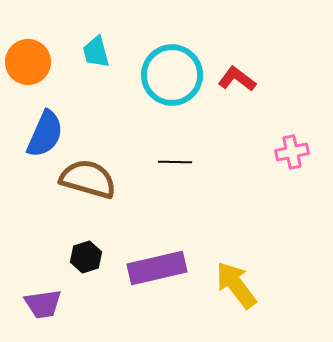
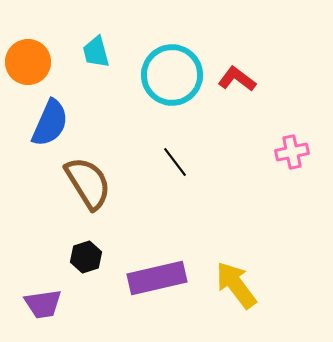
blue semicircle: moved 5 px right, 11 px up
black line: rotated 52 degrees clockwise
brown semicircle: moved 4 px down; rotated 42 degrees clockwise
purple rectangle: moved 10 px down
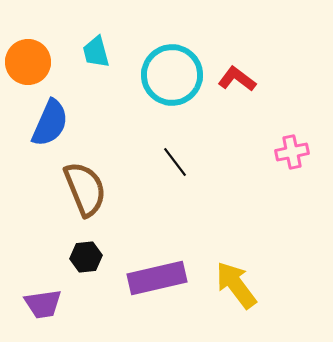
brown semicircle: moved 3 px left, 6 px down; rotated 10 degrees clockwise
black hexagon: rotated 12 degrees clockwise
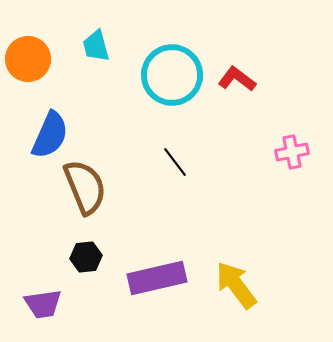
cyan trapezoid: moved 6 px up
orange circle: moved 3 px up
blue semicircle: moved 12 px down
brown semicircle: moved 2 px up
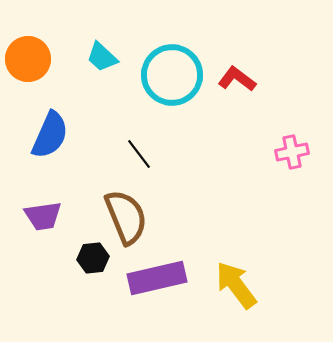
cyan trapezoid: moved 6 px right, 11 px down; rotated 32 degrees counterclockwise
black line: moved 36 px left, 8 px up
brown semicircle: moved 41 px right, 30 px down
black hexagon: moved 7 px right, 1 px down
purple trapezoid: moved 88 px up
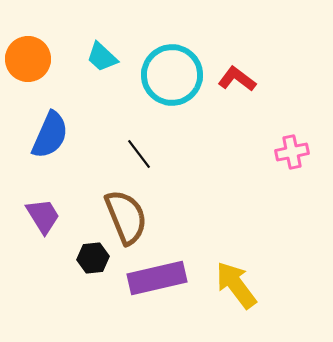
purple trapezoid: rotated 114 degrees counterclockwise
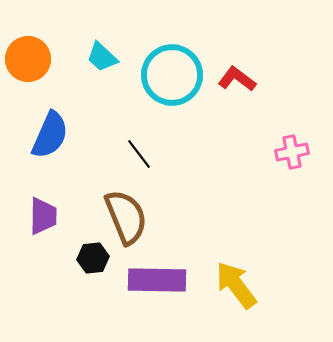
purple trapezoid: rotated 33 degrees clockwise
purple rectangle: moved 2 px down; rotated 14 degrees clockwise
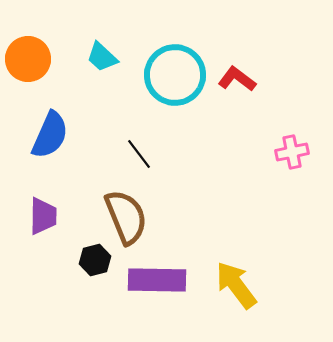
cyan circle: moved 3 px right
black hexagon: moved 2 px right, 2 px down; rotated 8 degrees counterclockwise
